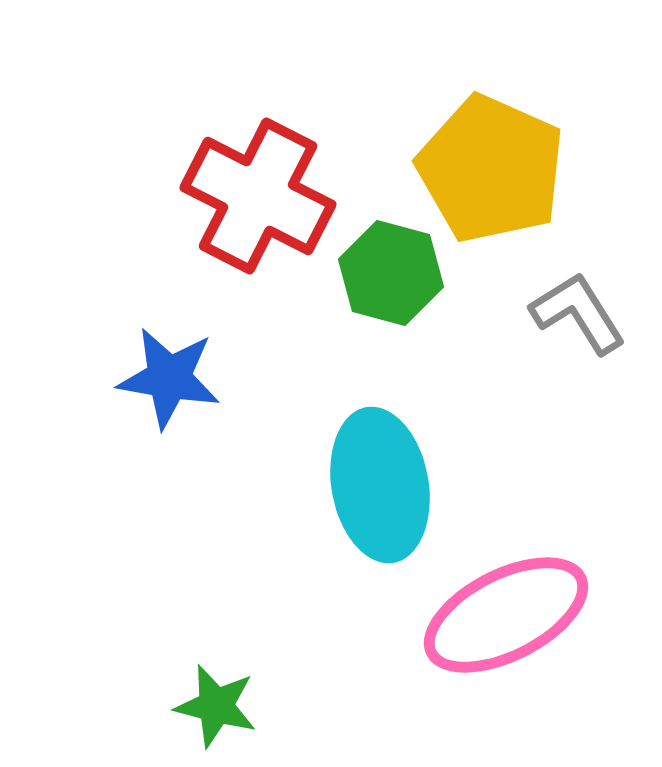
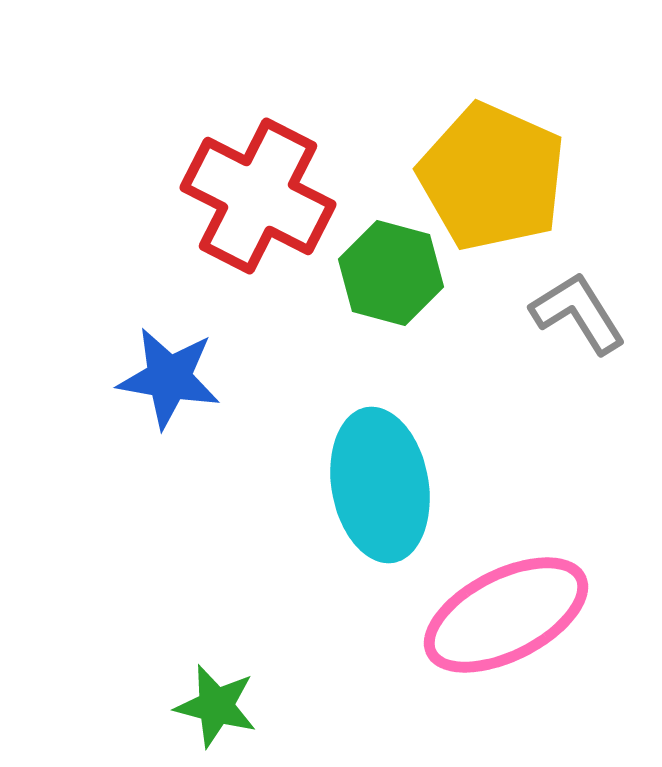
yellow pentagon: moved 1 px right, 8 px down
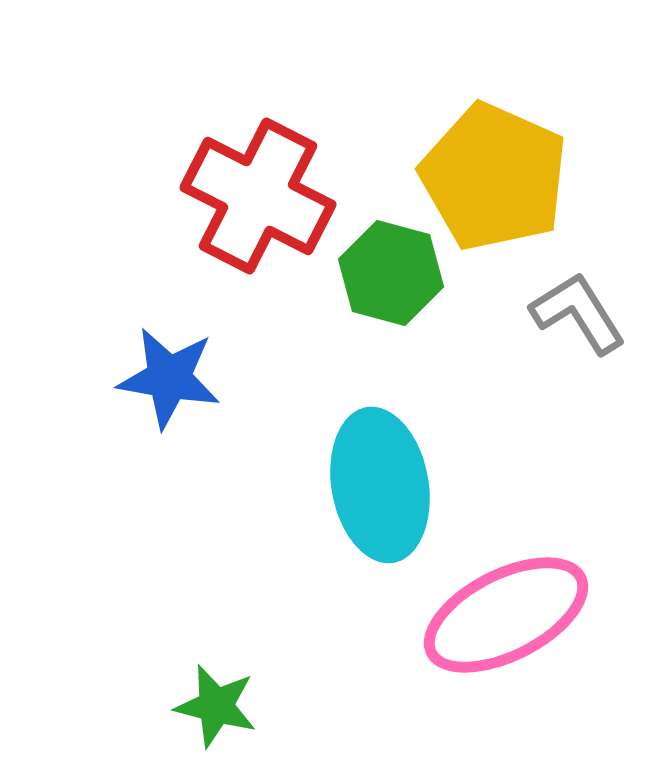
yellow pentagon: moved 2 px right
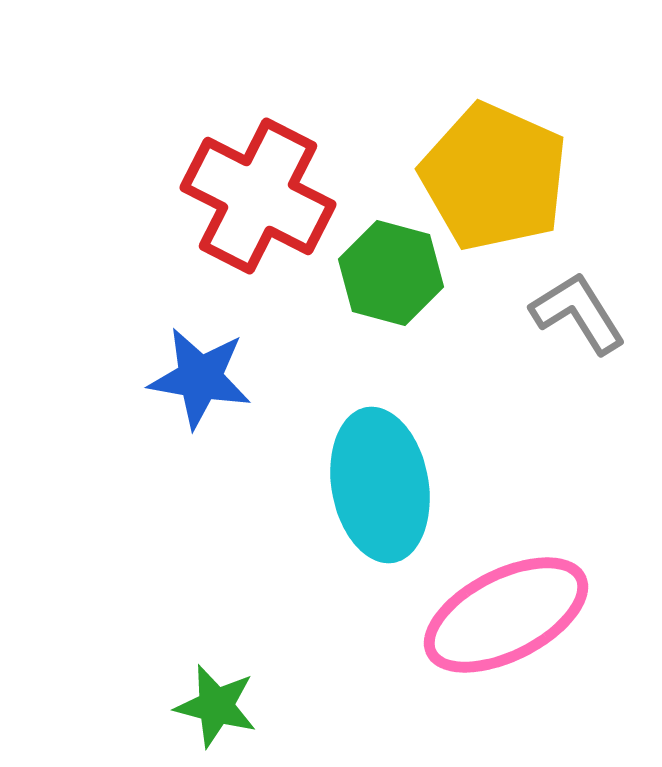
blue star: moved 31 px right
